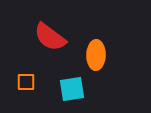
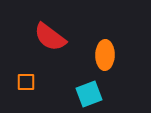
orange ellipse: moved 9 px right
cyan square: moved 17 px right, 5 px down; rotated 12 degrees counterclockwise
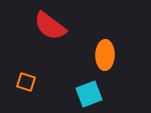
red semicircle: moved 11 px up
orange square: rotated 18 degrees clockwise
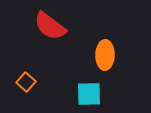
orange square: rotated 24 degrees clockwise
cyan square: rotated 20 degrees clockwise
